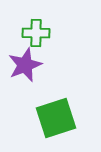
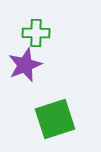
green square: moved 1 px left, 1 px down
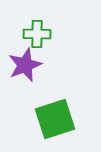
green cross: moved 1 px right, 1 px down
